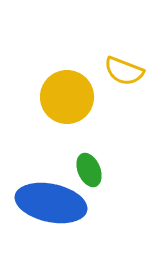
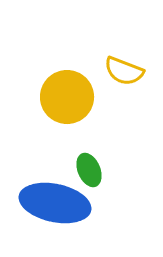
blue ellipse: moved 4 px right
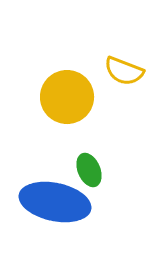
blue ellipse: moved 1 px up
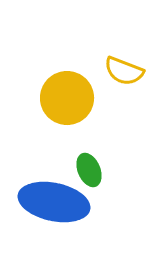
yellow circle: moved 1 px down
blue ellipse: moved 1 px left
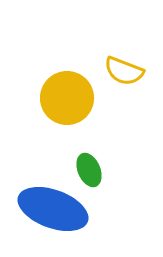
blue ellipse: moved 1 px left, 7 px down; rotated 8 degrees clockwise
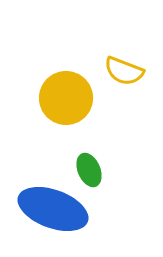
yellow circle: moved 1 px left
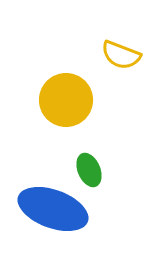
yellow semicircle: moved 3 px left, 16 px up
yellow circle: moved 2 px down
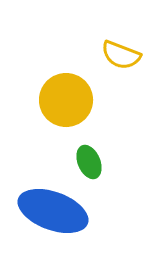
green ellipse: moved 8 px up
blue ellipse: moved 2 px down
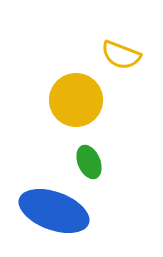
yellow circle: moved 10 px right
blue ellipse: moved 1 px right
